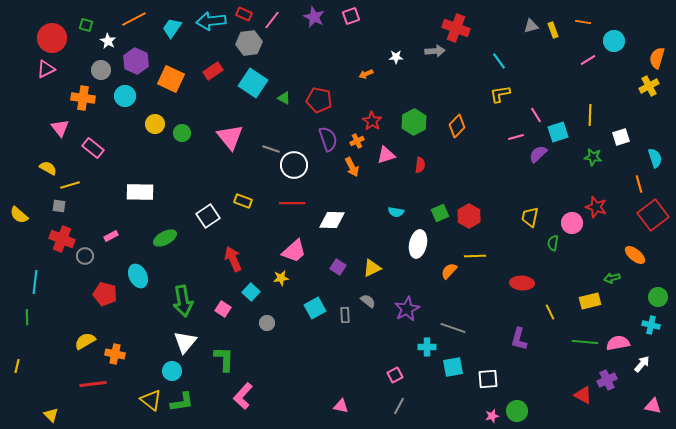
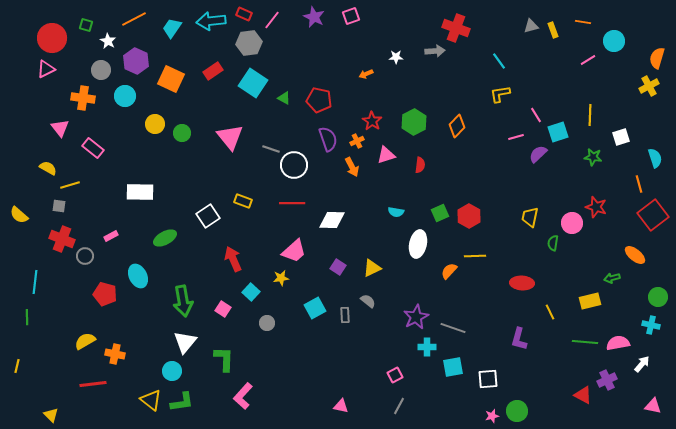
purple star at (407, 309): moved 9 px right, 8 px down
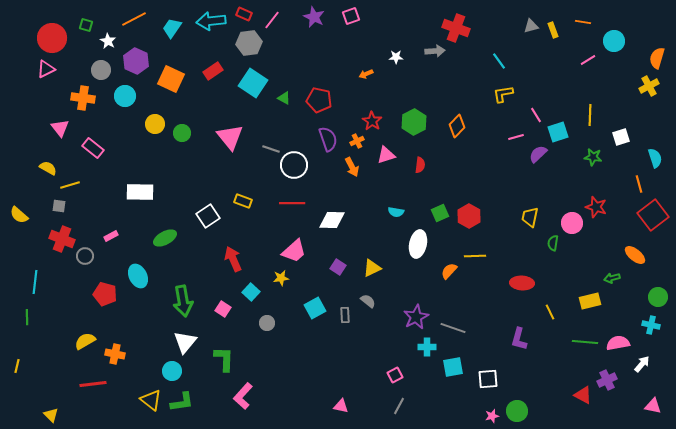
yellow L-shape at (500, 94): moved 3 px right
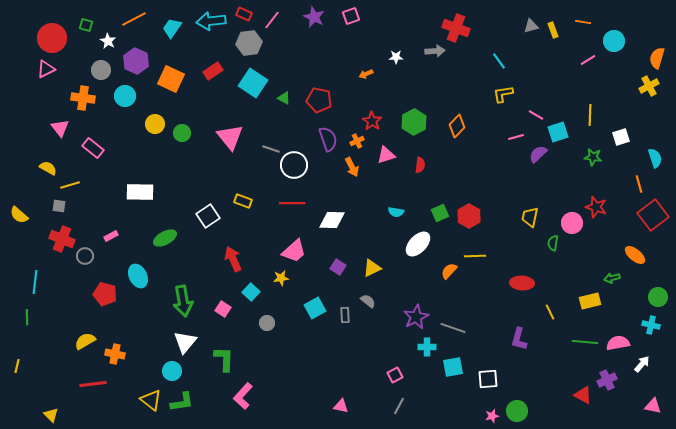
pink line at (536, 115): rotated 28 degrees counterclockwise
white ellipse at (418, 244): rotated 32 degrees clockwise
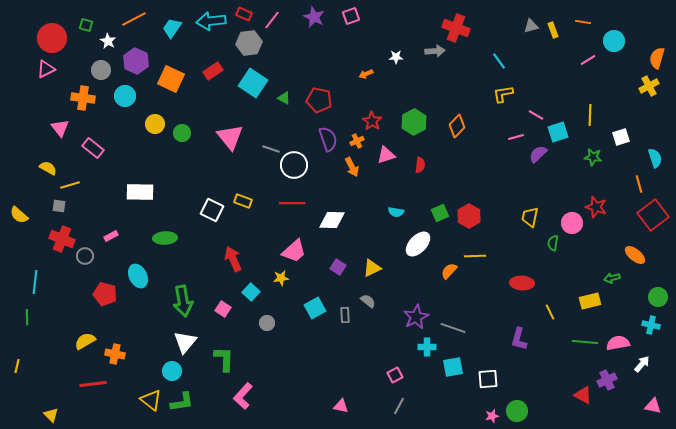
white square at (208, 216): moved 4 px right, 6 px up; rotated 30 degrees counterclockwise
green ellipse at (165, 238): rotated 25 degrees clockwise
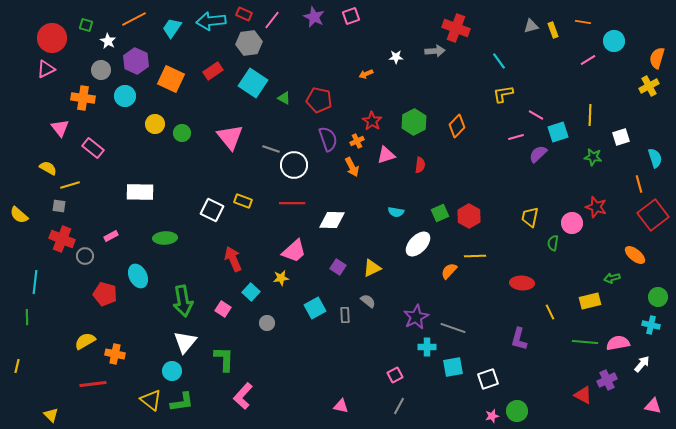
white square at (488, 379): rotated 15 degrees counterclockwise
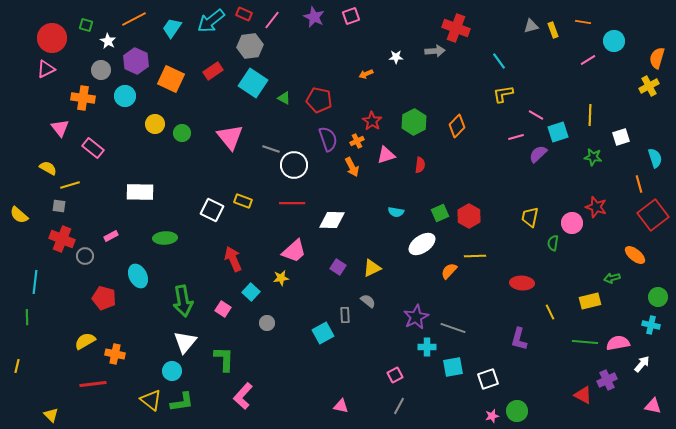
cyan arrow at (211, 21): rotated 32 degrees counterclockwise
gray hexagon at (249, 43): moved 1 px right, 3 px down
white ellipse at (418, 244): moved 4 px right; rotated 12 degrees clockwise
red pentagon at (105, 294): moved 1 px left, 4 px down
cyan square at (315, 308): moved 8 px right, 25 px down
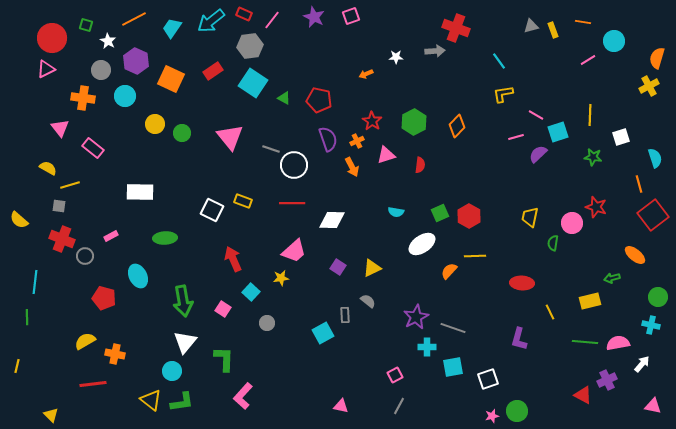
yellow semicircle at (19, 215): moved 5 px down
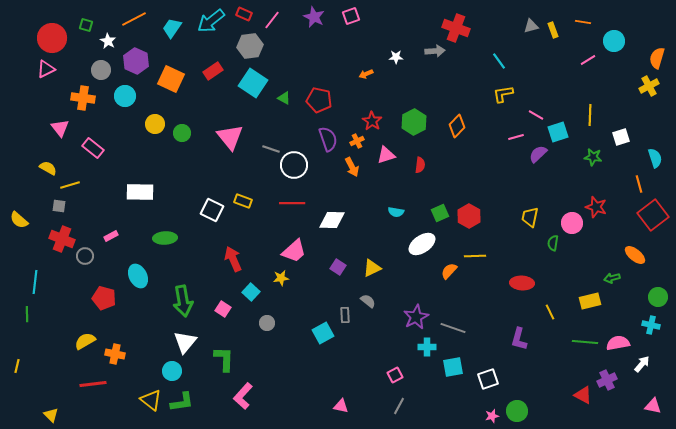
green line at (27, 317): moved 3 px up
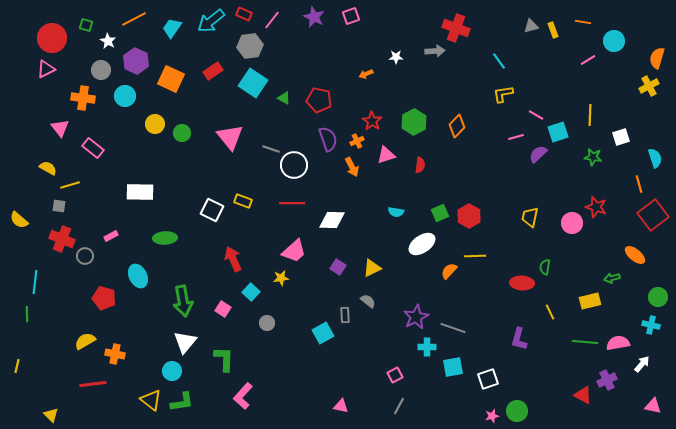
green semicircle at (553, 243): moved 8 px left, 24 px down
